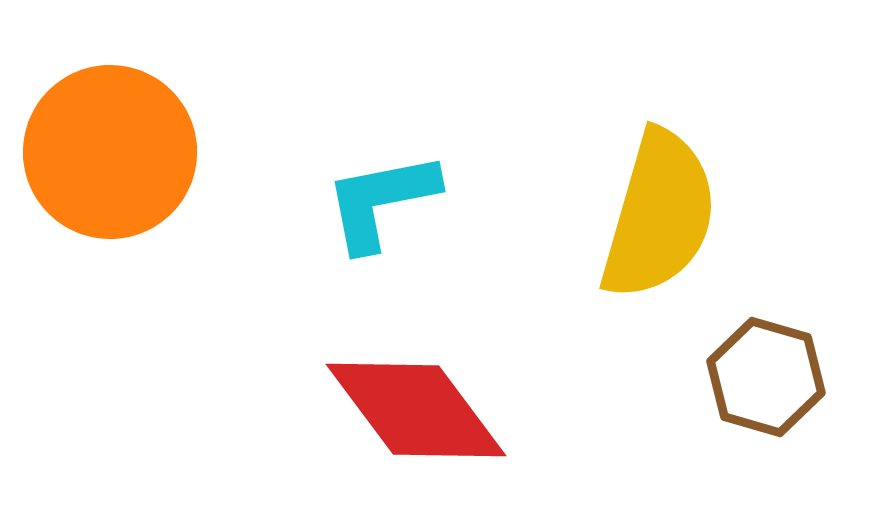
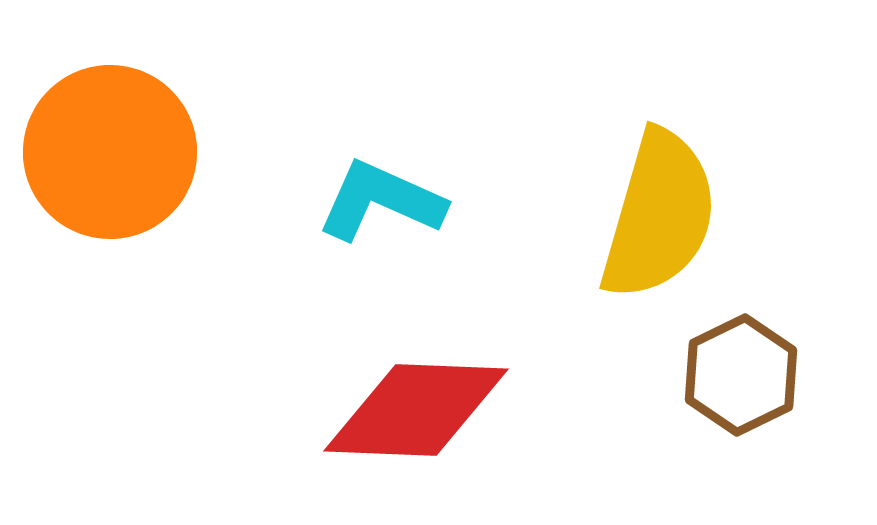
cyan L-shape: rotated 35 degrees clockwise
brown hexagon: moved 25 px left, 2 px up; rotated 18 degrees clockwise
red diamond: rotated 51 degrees counterclockwise
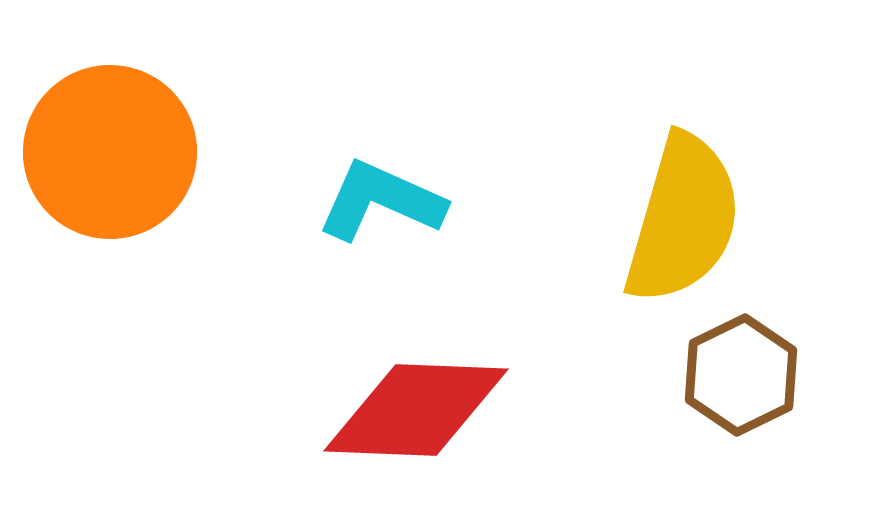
yellow semicircle: moved 24 px right, 4 px down
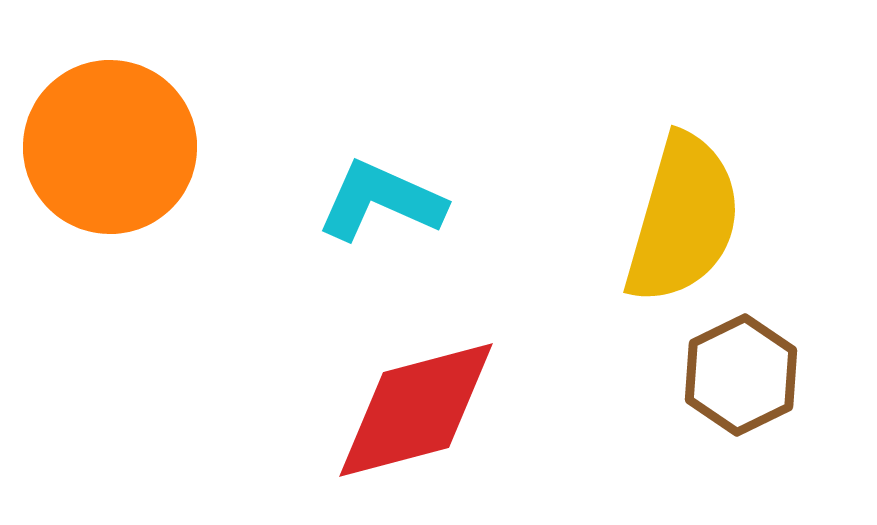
orange circle: moved 5 px up
red diamond: rotated 17 degrees counterclockwise
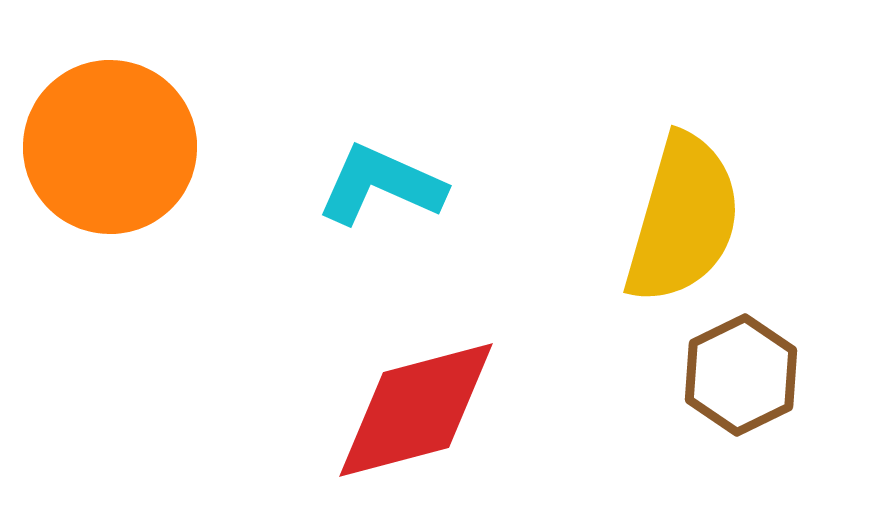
cyan L-shape: moved 16 px up
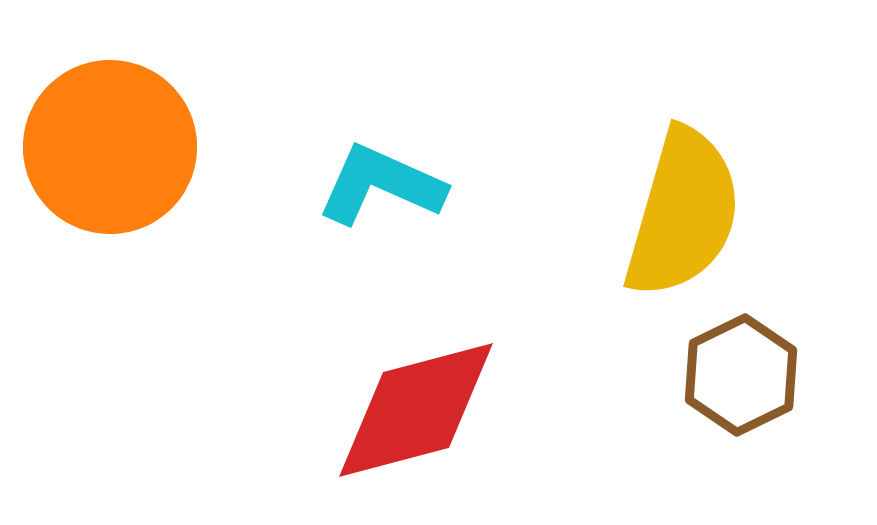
yellow semicircle: moved 6 px up
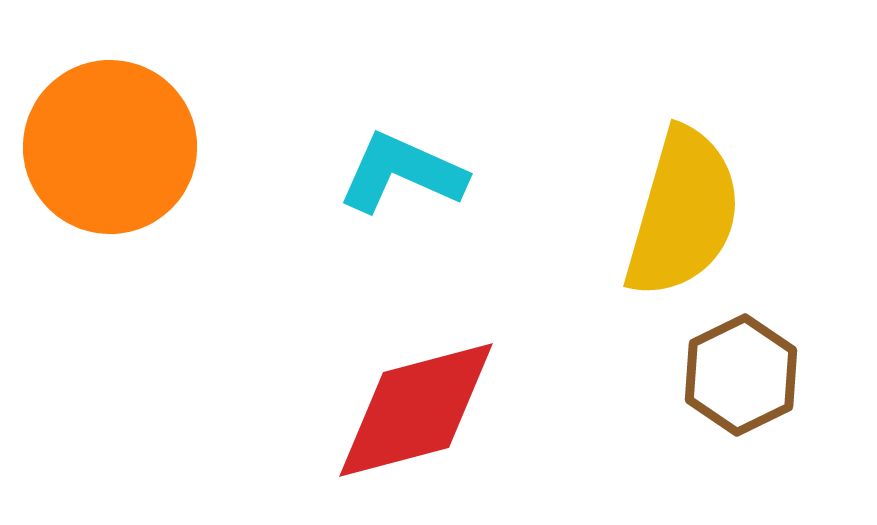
cyan L-shape: moved 21 px right, 12 px up
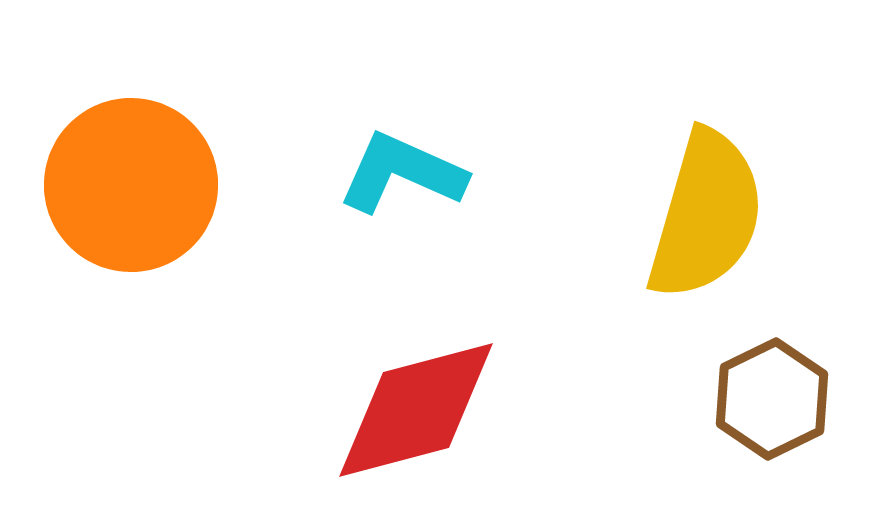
orange circle: moved 21 px right, 38 px down
yellow semicircle: moved 23 px right, 2 px down
brown hexagon: moved 31 px right, 24 px down
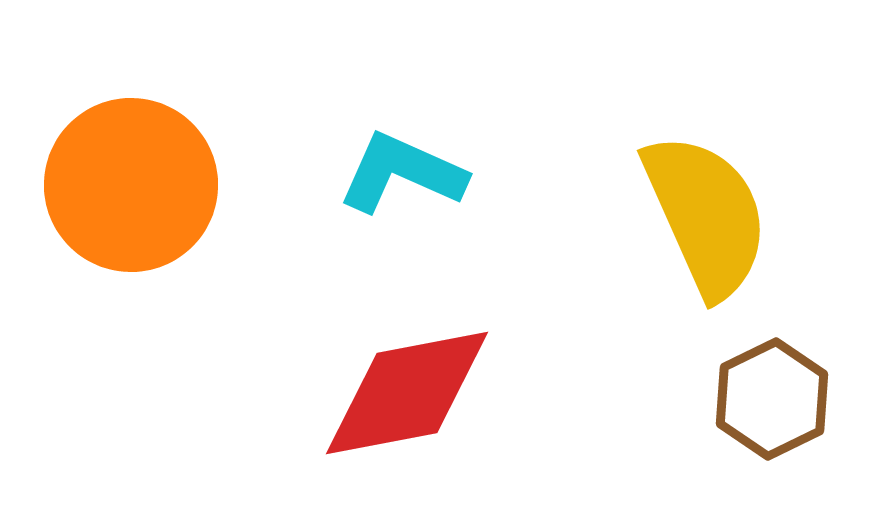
yellow semicircle: rotated 40 degrees counterclockwise
red diamond: moved 9 px left, 17 px up; rotated 4 degrees clockwise
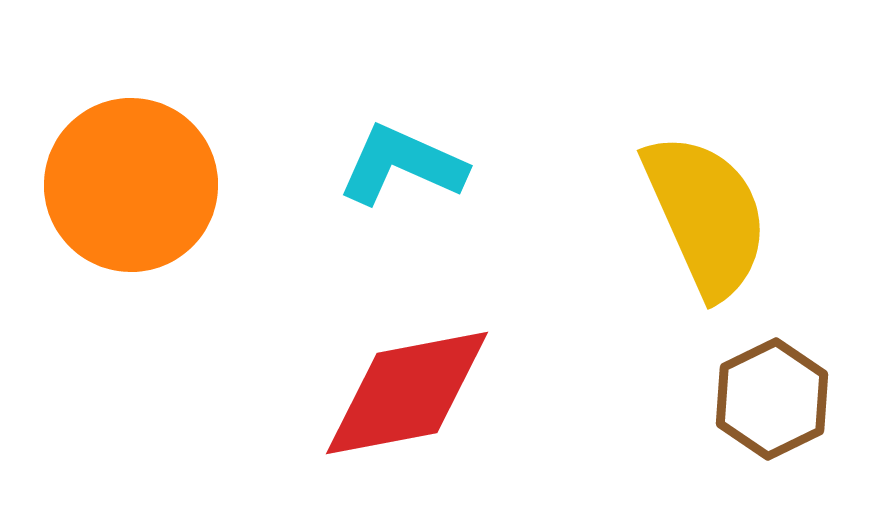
cyan L-shape: moved 8 px up
